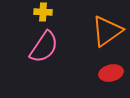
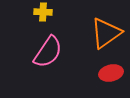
orange triangle: moved 1 px left, 2 px down
pink semicircle: moved 4 px right, 5 px down
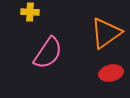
yellow cross: moved 13 px left
pink semicircle: moved 1 px down
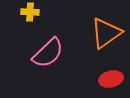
pink semicircle: rotated 12 degrees clockwise
red ellipse: moved 6 px down
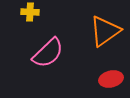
orange triangle: moved 1 px left, 2 px up
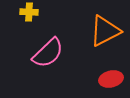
yellow cross: moved 1 px left
orange triangle: rotated 8 degrees clockwise
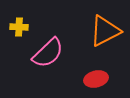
yellow cross: moved 10 px left, 15 px down
red ellipse: moved 15 px left
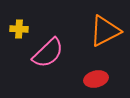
yellow cross: moved 2 px down
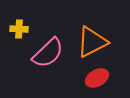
orange triangle: moved 13 px left, 11 px down
red ellipse: moved 1 px right, 1 px up; rotated 15 degrees counterclockwise
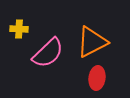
red ellipse: rotated 55 degrees counterclockwise
